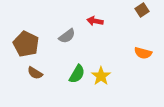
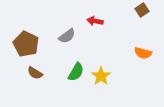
green semicircle: moved 1 px left, 2 px up
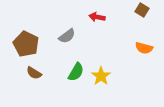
brown square: rotated 24 degrees counterclockwise
red arrow: moved 2 px right, 4 px up
orange semicircle: moved 1 px right, 5 px up
brown semicircle: moved 1 px left
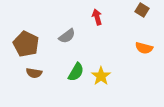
red arrow: rotated 63 degrees clockwise
brown semicircle: rotated 21 degrees counterclockwise
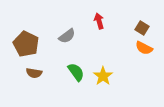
brown square: moved 18 px down
red arrow: moved 2 px right, 4 px down
orange semicircle: rotated 12 degrees clockwise
green semicircle: rotated 66 degrees counterclockwise
yellow star: moved 2 px right
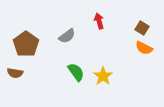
brown pentagon: rotated 10 degrees clockwise
brown semicircle: moved 19 px left
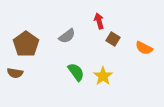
brown square: moved 29 px left, 11 px down
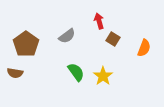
orange semicircle: rotated 96 degrees counterclockwise
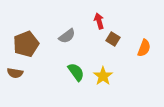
brown pentagon: rotated 15 degrees clockwise
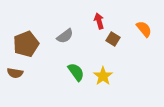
gray semicircle: moved 2 px left
orange semicircle: moved 19 px up; rotated 60 degrees counterclockwise
